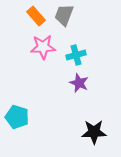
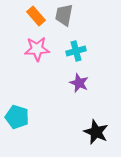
gray trapezoid: rotated 10 degrees counterclockwise
pink star: moved 6 px left, 2 px down
cyan cross: moved 4 px up
black star: moved 2 px right; rotated 25 degrees clockwise
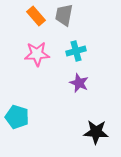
pink star: moved 5 px down
black star: rotated 20 degrees counterclockwise
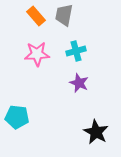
cyan pentagon: rotated 10 degrees counterclockwise
black star: rotated 25 degrees clockwise
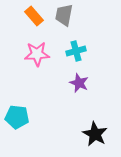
orange rectangle: moved 2 px left
black star: moved 1 px left, 2 px down
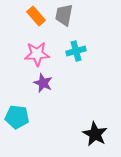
orange rectangle: moved 2 px right
purple star: moved 36 px left
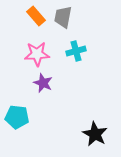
gray trapezoid: moved 1 px left, 2 px down
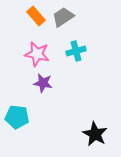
gray trapezoid: rotated 45 degrees clockwise
pink star: rotated 15 degrees clockwise
purple star: rotated 12 degrees counterclockwise
